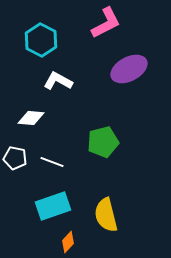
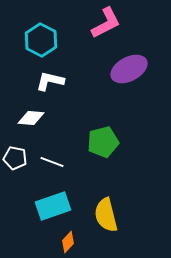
white L-shape: moved 8 px left; rotated 16 degrees counterclockwise
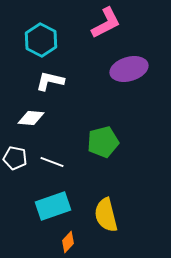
purple ellipse: rotated 12 degrees clockwise
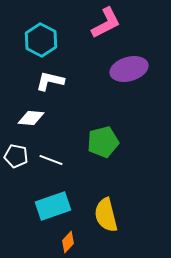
white pentagon: moved 1 px right, 2 px up
white line: moved 1 px left, 2 px up
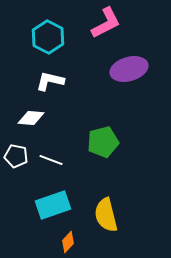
cyan hexagon: moved 7 px right, 3 px up
cyan rectangle: moved 1 px up
